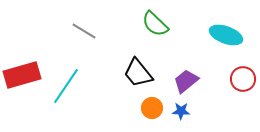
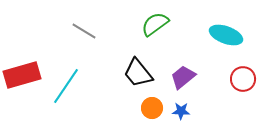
green semicircle: rotated 100 degrees clockwise
purple trapezoid: moved 3 px left, 4 px up
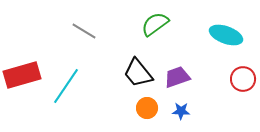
purple trapezoid: moved 6 px left; rotated 20 degrees clockwise
orange circle: moved 5 px left
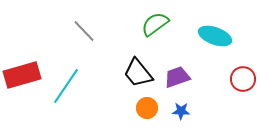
gray line: rotated 15 degrees clockwise
cyan ellipse: moved 11 px left, 1 px down
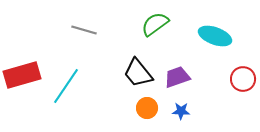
gray line: moved 1 px up; rotated 30 degrees counterclockwise
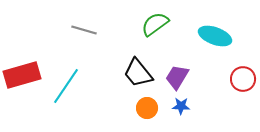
purple trapezoid: rotated 40 degrees counterclockwise
blue star: moved 5 px up
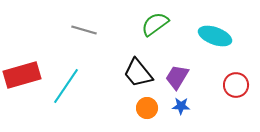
red circle: moved 7 px left, 6 px down
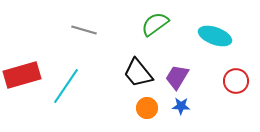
red circle: moved 4 px up
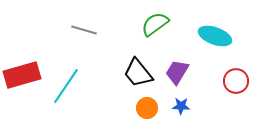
purple trapezoid: moved 5 px up
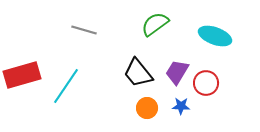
red circle: moved 30 px left, 2 px down
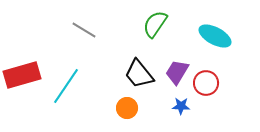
green semicircle: rotated 20 degrees counterclockwise
gray line: rotated 15 degrees clockwise
cyan ellipse: rotated 8 degrees clockwise
black trapezoid: moved 1 px right, 1 px down
orange circle: moved 20 px left
